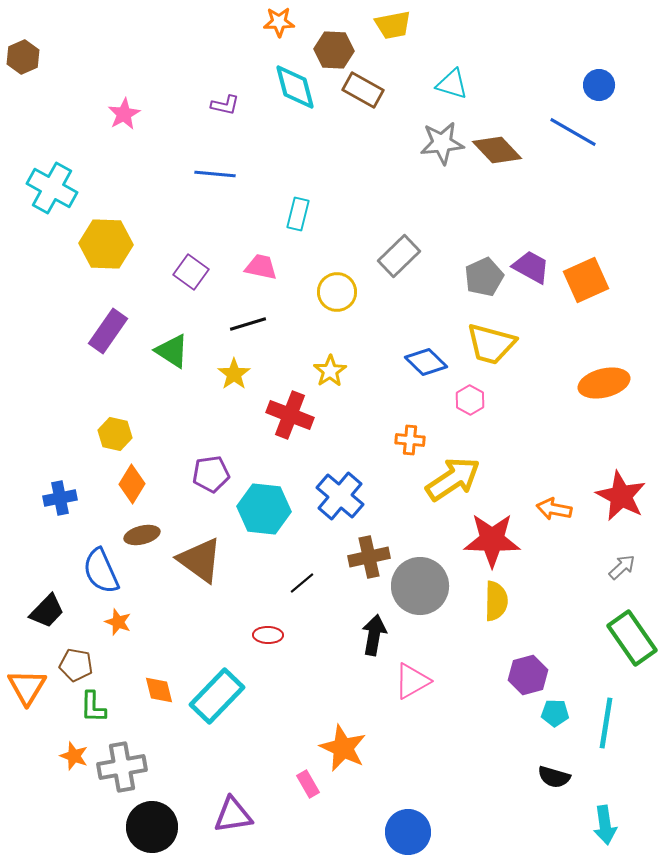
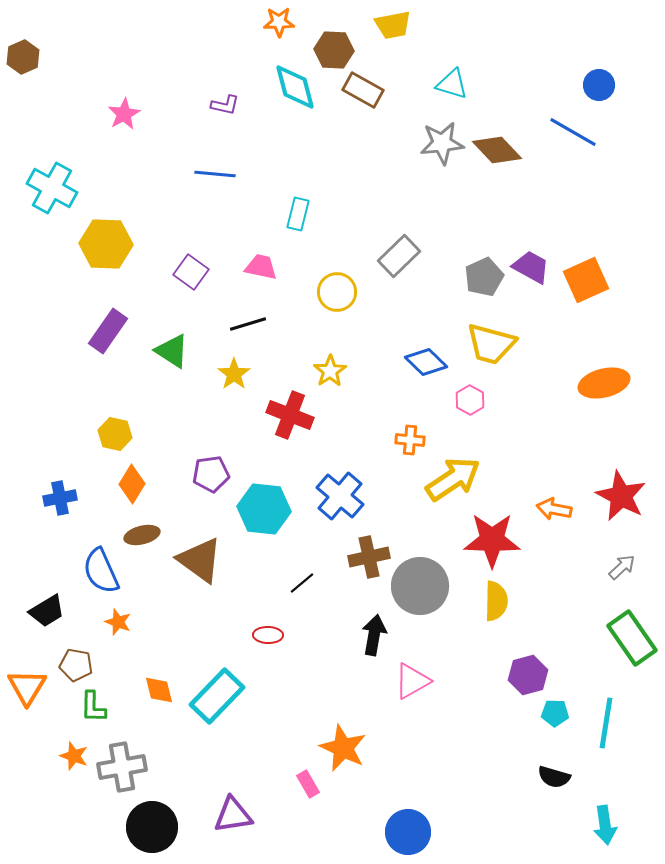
black trapezoid at (47, 611): rotated 15 degrees clockwise
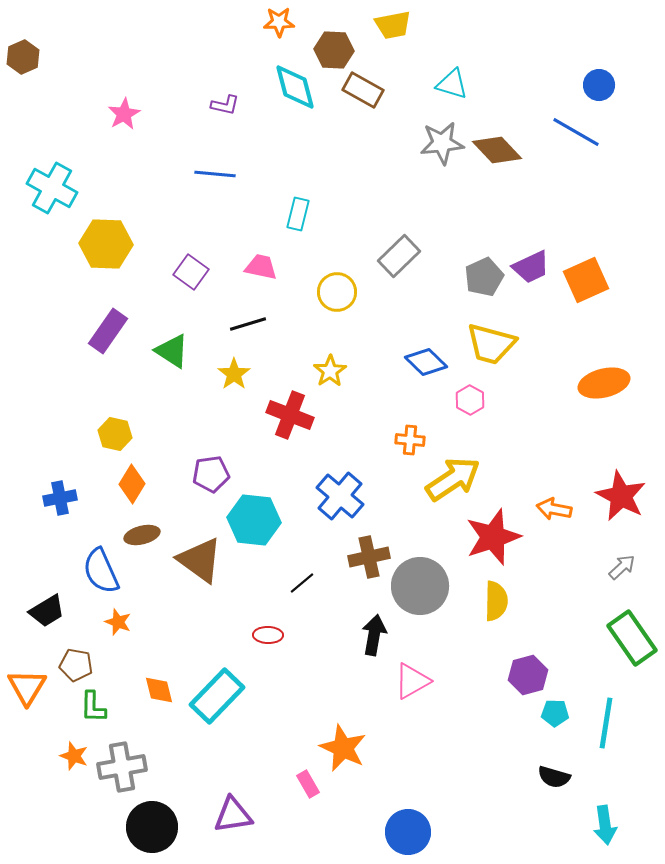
blue line at (573, 132): moved 3 px right
purple trapezoid at (531, 267): rotated 126 degrees clockwise
cyan hexagon at (264, 509): moved 10 px left, 11 px down
red star at (492, 540): moved 1 px right, 3 px up; rotated 20 degrees counterclockwise
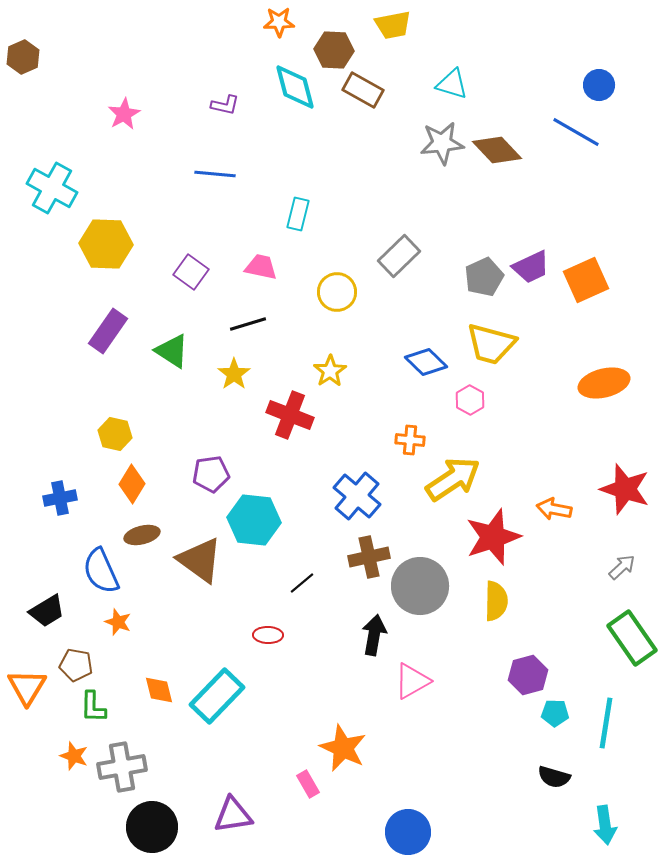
blue cross at (340, 496): moved 17 px right
red star at (621, 496): moved 4 px right, 7 px up; rotated 9 degrees counterclockwise
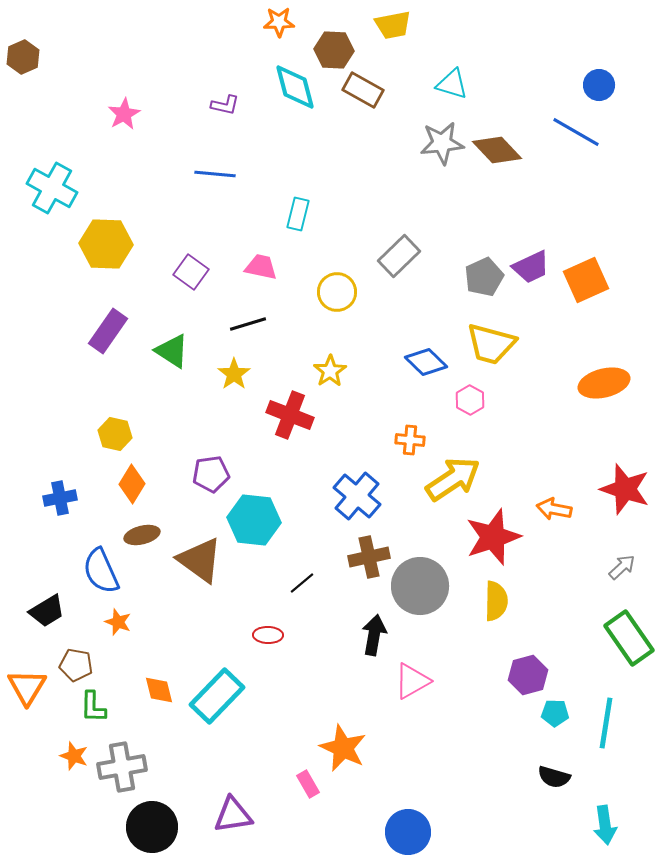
green rectangle at (632, 638): moved 3 px left
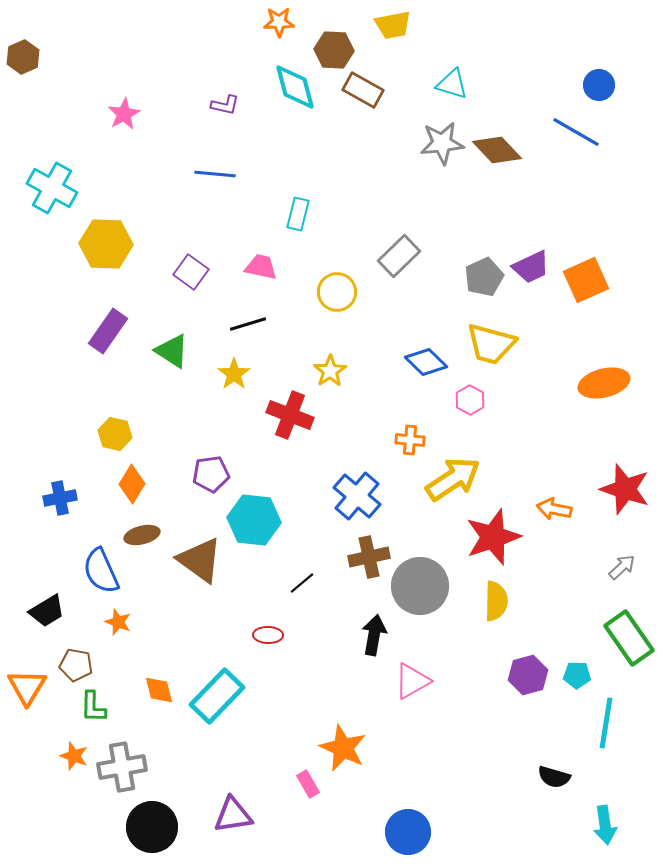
cyan pentagon at (555, 713): moved 22 px right, 38 px up
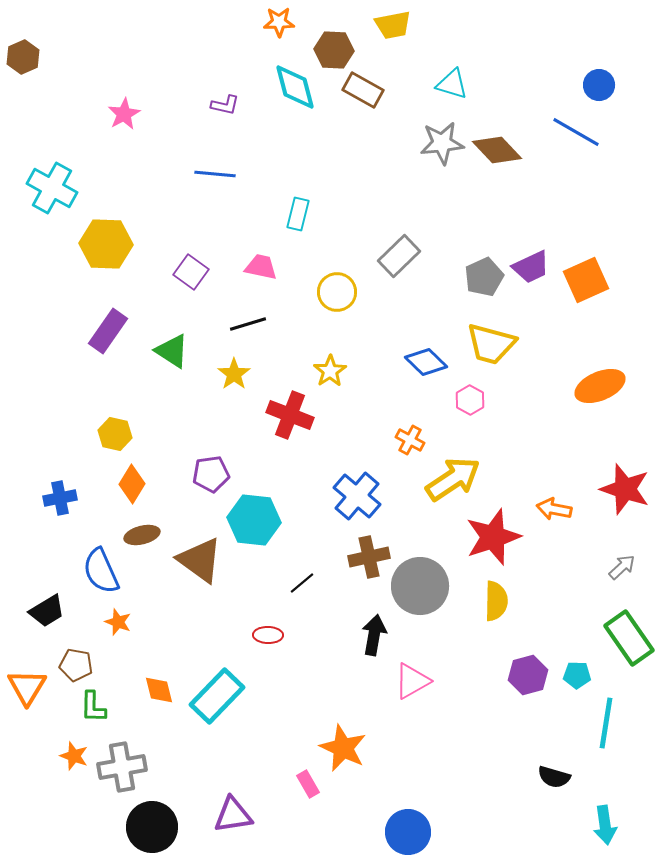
orange ellipse at (604, 383): moved 4 px left, 3 px down; rotated 9 degrees counterclockwise
orange cross at (410, 440): rotated 24 degrees clockwise
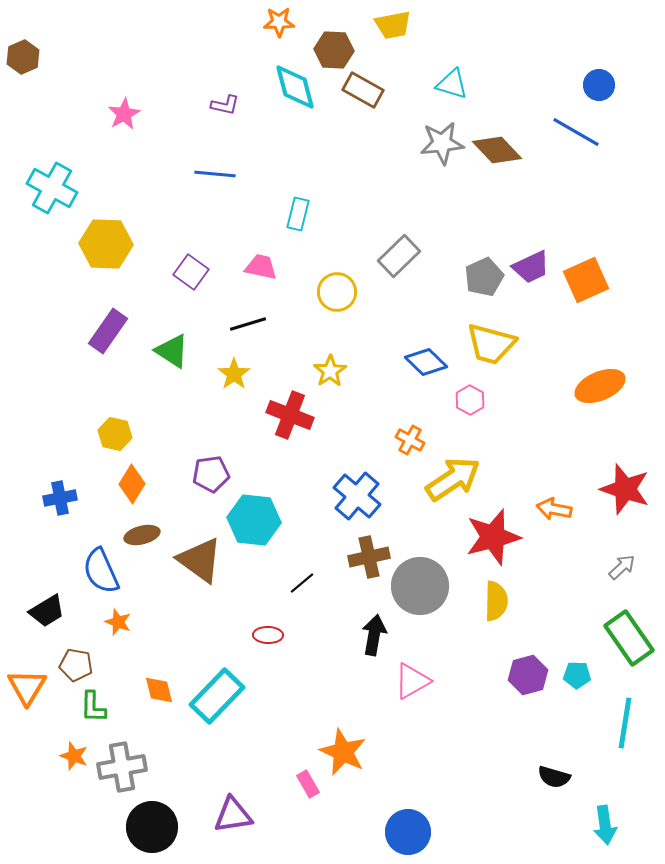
red star at (493, 537): rotated 4 degrees clockwise
cyan line at (606, 723): moved 19 px right
orange star at (343, 748): moved 4 px down
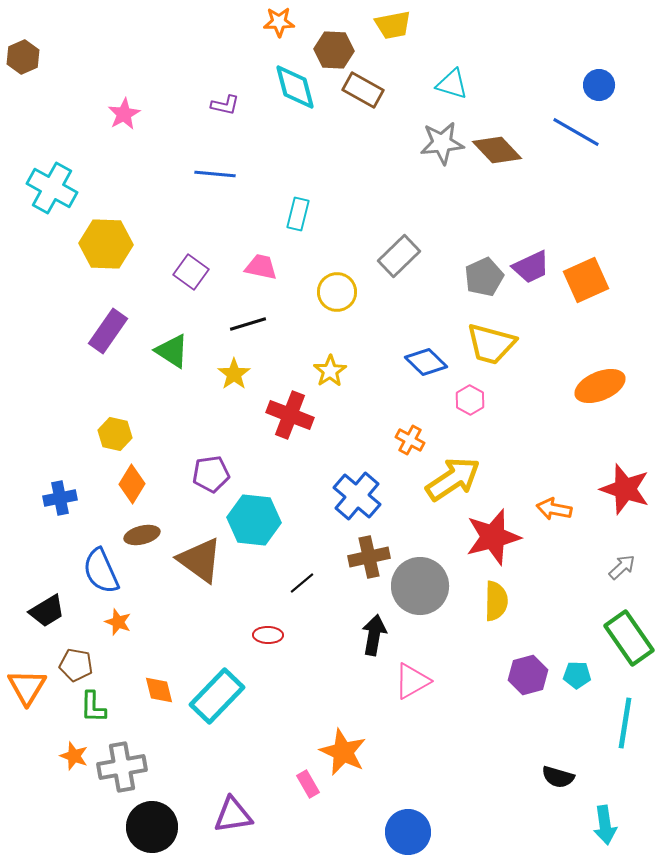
black semicircle at (554, 777): moved 4 px right
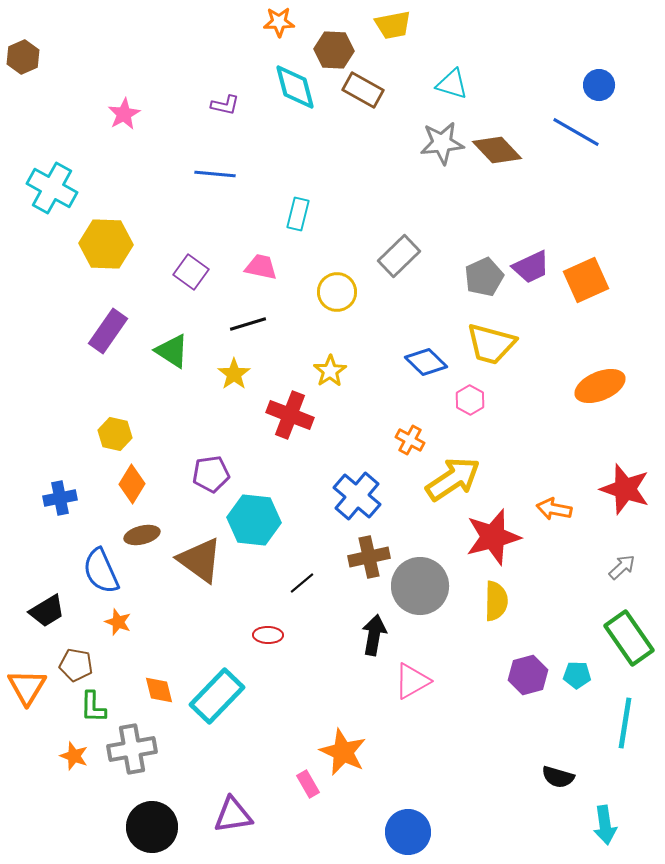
gray cross at (122, 767): moved 10 px right, 18 px up
